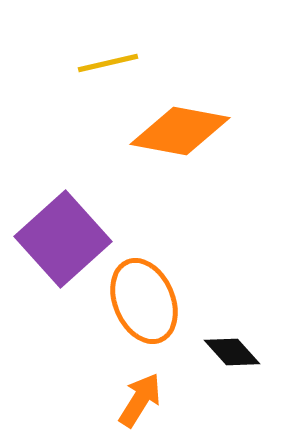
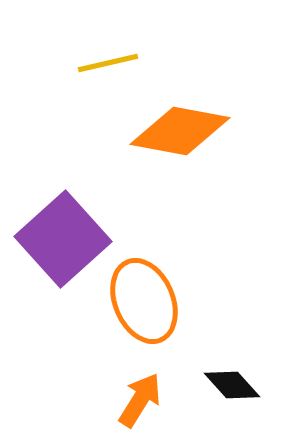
black diamond: moved 33 px down
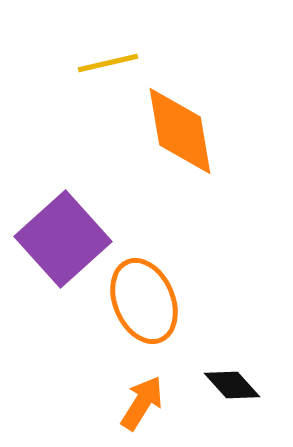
orange diamond: rotated 70 degrees clockwise
orange arrow: moved 2 px right, 3 px down
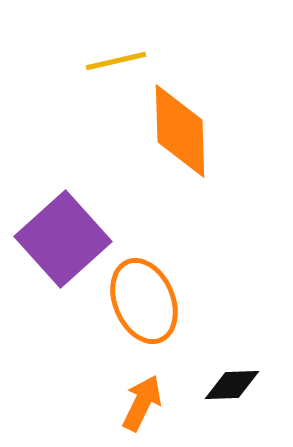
yellow line: moved 8 px right, 2 px up
orange diamond: rotated 8 degrees clockwise
black diamond: rotated 50 degrees counterclockwise
orange arrow: rotated 6 degrees counterclockwise
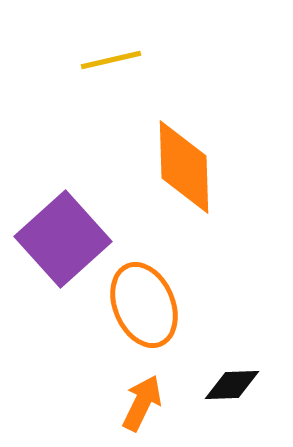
yellow line: moved 5 px left, 1 px up
orange diamond: moved 4 px right, 36 px down
orange ellipse: moved 4 px down
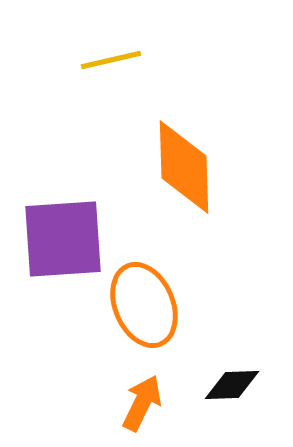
purple square: rotated 38 degrees clockwise
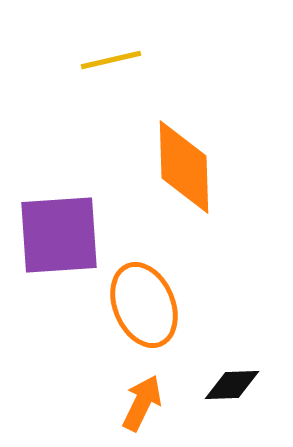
purple square: moved 4 px left, 4 px up
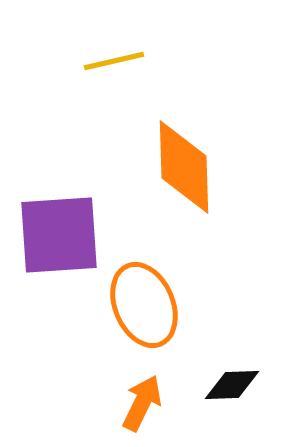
yellow line: moved 3 px right, 1 px down
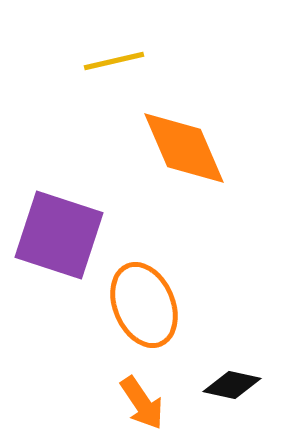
orange diamond: moved 19 px up; rotated 22 degrees counterclockwise
purple square: rotated 22 degrees clockwise
black diamond: rotated 14 degrees clockwise
orange arrow: rotated 120 degrees clockwise
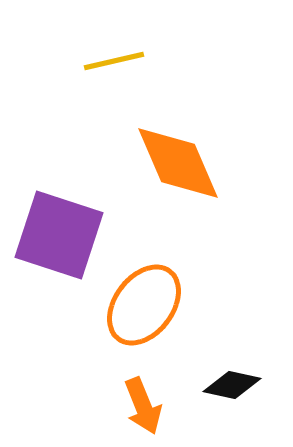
orange diamond: moved 6 px left, 15 px down
orange ellipse: rotated 60 degrees clockwise
orange arrow: moved 1 px right, 3 px down; rotated 12 degrees clockwise
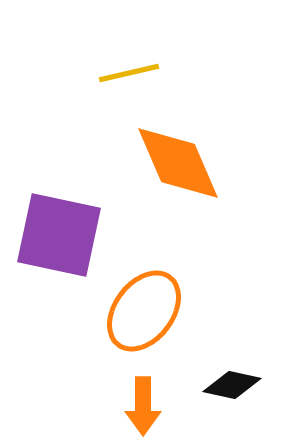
yellow line: moved 15 px right, 12 px down
purple square: rotated 6 degrees counterclockwise
orange ellipse: moved 6 px down
orange arrow: rotated 22 degrees clockwise
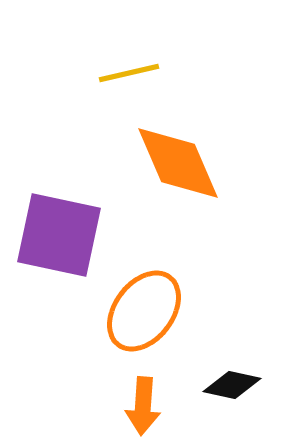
orange arrow: rotated 4 degrees clockwise
